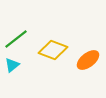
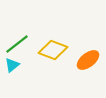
green line: moved 1 px right, 5 px down
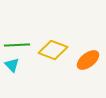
green line: moved 1 px down; rotated 35 degrees clockwise
cyan triangle: rotated 35 degrees counterclockwise
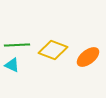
orange ellipse: moved 3 px up
cyan triangle: rotated 21 degrees counterclockwise
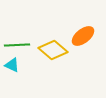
yellow diamond: rotated 20 degrees clockwise
orange ellipse: moved 5 px left, 21 px up
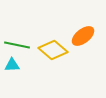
green line: rotated 15 degrees clockwise
cyan triangle: rotated 28 degrees counterclockwise
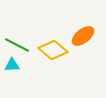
green line: rotated 15 degrees clockwise
